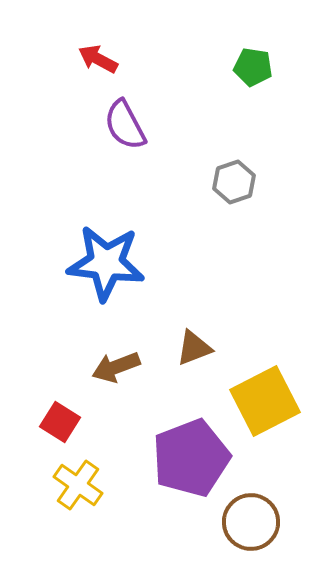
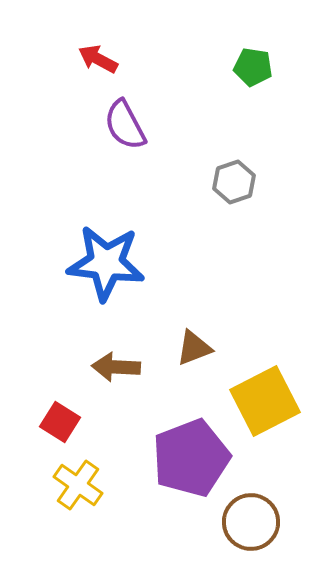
brown arrow: rotated 24 degrees clockwise
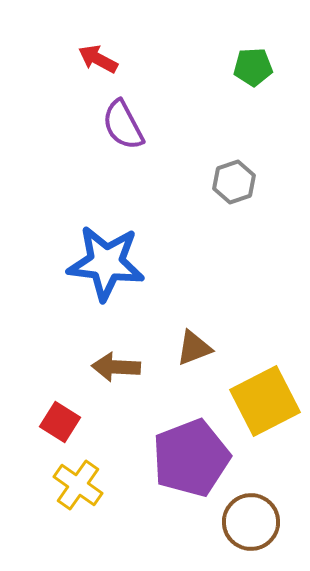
green pentagon: rotated 12 degrees counterclockwise
purple semicircle: moved 2 px left
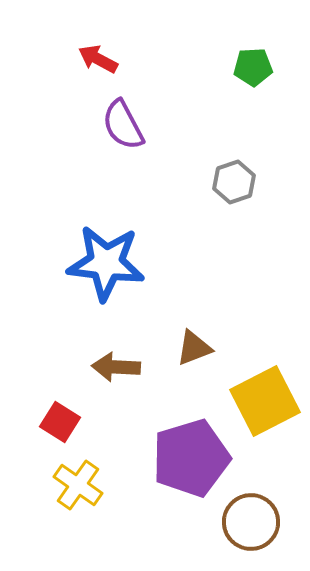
purple pentagon: rotated 4 degrees clockwise
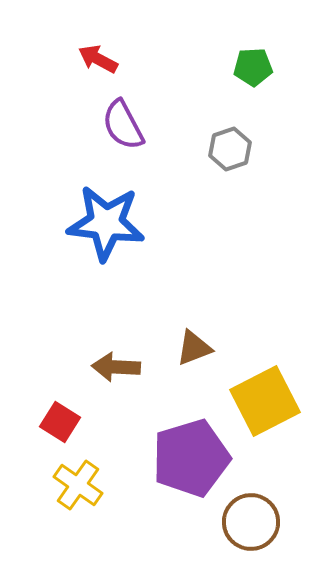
gray hexagon: moved 4 px left, 33 px up
blue star: moved 40 px up
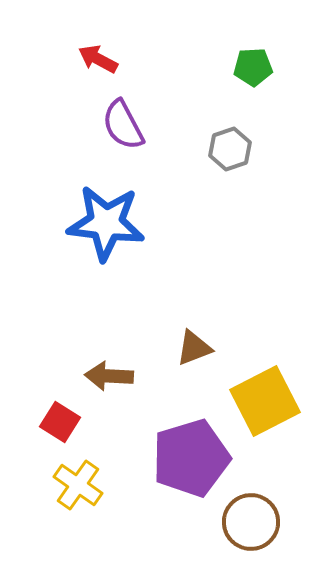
brown arrow: moved 7 px left, 9 px down
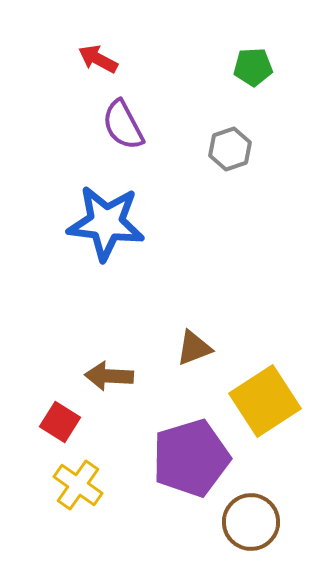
yellow square: rotated 6 degrees counterclockwise
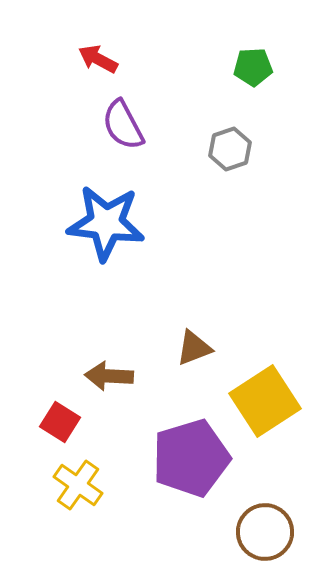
brown circle: moved 14 px right, 10 px down
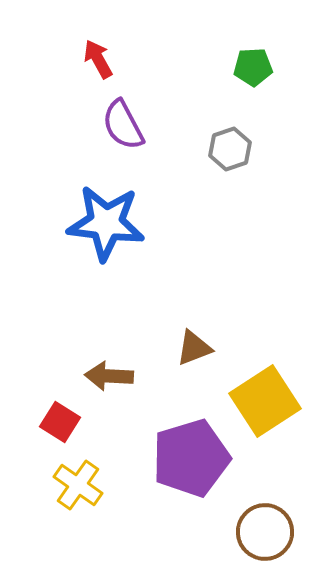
red arrow: rotated 33 degrees clockwise
